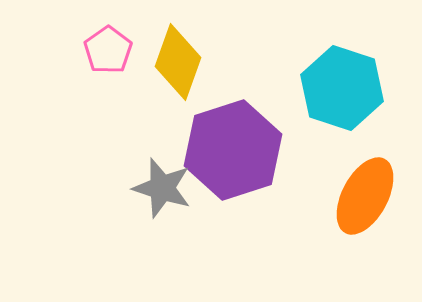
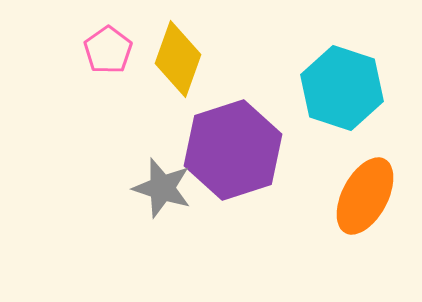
yellow diamond: moved 3 px up
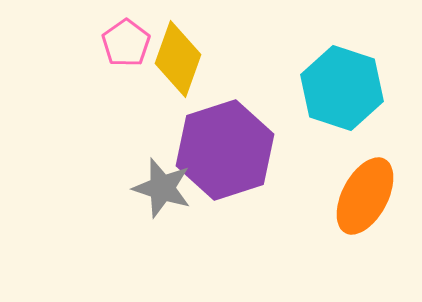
pink pentagon: moved 18 px right, 7 px up
purple hexagon: moved 8 px left
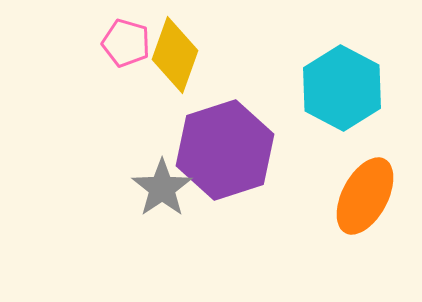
pink pentagon: rotated 21 degrees counterclockwise
yellow diamond: moved 3 px left, 4 px up
cyan hexagon: rotated 10 degrees clockwise
gray star: rotated 20 degrees clockwise
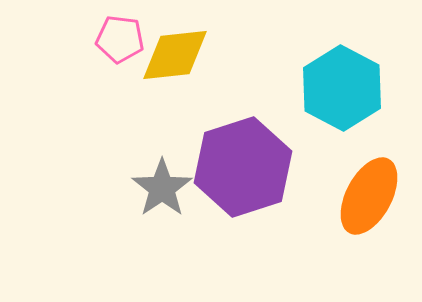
pink pentagon: moved 6 px left, 4 px up; rotated 9 degrees counterclockwise
yellow diamond: rotated 64 degrees clockwise
purple hexagon: moved 18 px right, 17 px down
orange ellipse: moved 4 px right
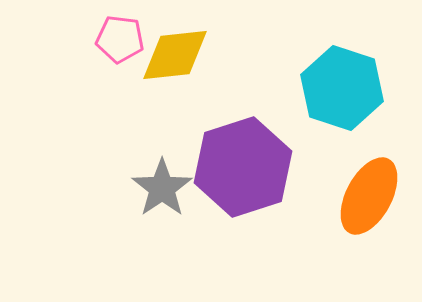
cyan hexagon: rotated 10 degrees counterclockwise
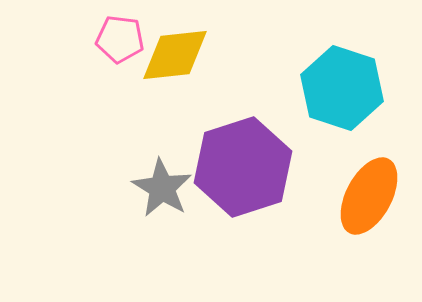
gray star: rotated 6 degrees counterclockwise
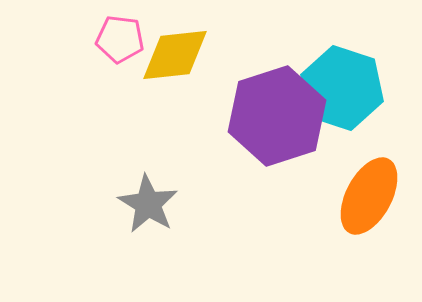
purple hexagon: moved 34 px right, 51 px up
gray star: moved 14 px left, 16 px down
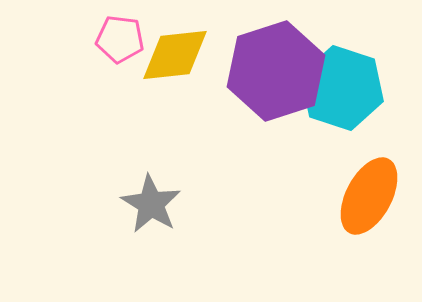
purple hexagon: moved 1 px left, 45 px up
gray star: moved 3 px right
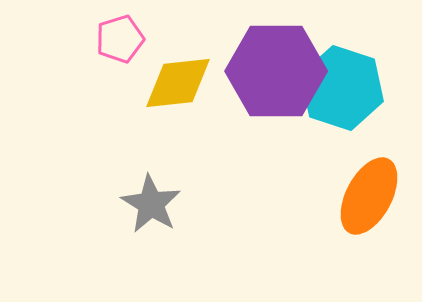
pink pentagon: rotated 24 degrees counterclockwise
yellow diamond: moved 3 px right, 28 px down
purple hexagon: rotated 18 degrees clockwise
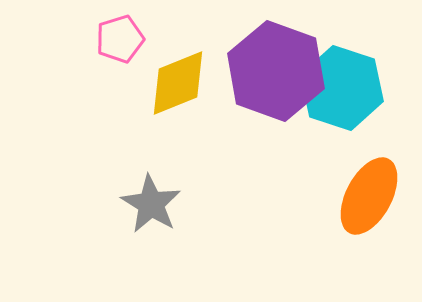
purple hexagon: rotated 20 degrees clockwise
yellow diamond: rotated 16 degrees counterclockwise
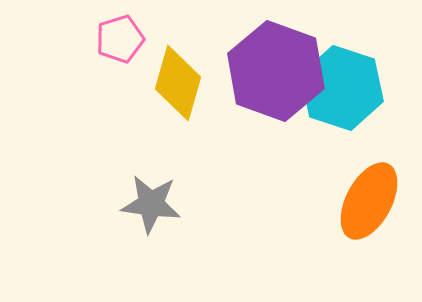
yellow diamond: rotated 52 degrees counterclockwise
orange ellipse: moved 5 px down
gray star: rotated 24 degrees counterclockwise
